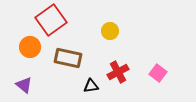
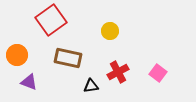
orange circle: moved 13 px left, 8 px down
purple triangle: moved 5 px right, 3 px up; rotated 18 degrees counterclockwise
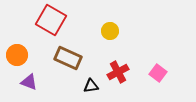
red square: rotated 24 degrees counterclockwise
brown rectangle: rotated 12 degrees clockwise
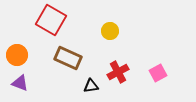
pink square: rotated 24 degrees clockwise
purple triangle: moved 9 px left, 1 px down
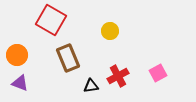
brown rectangle: rotated 44 degrees clockwise
red cross: moved 4 px down
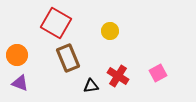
red square: moved 5 px right, 3 px down
red cross: rotated 30 degrees counterclockwise
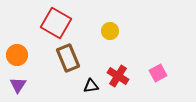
purple triangle: moved 2 px left, 2 px down; rotated 42 degrees clockwise
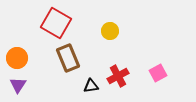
orange circle: moved 3 px down
red cross: rotated 30 degrees clockwise
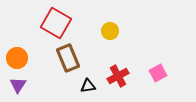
black triangle: moved 3 px left
